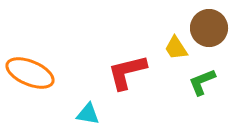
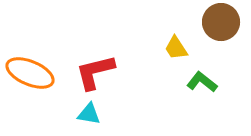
brown circle: moved 12 px right, 6 px up
red L-shape: moved 32 px left
green L-shape: rotated 60 degrees clockwise
cyan triangle: moved 1 px right
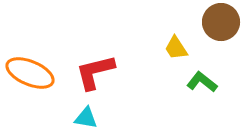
cyan triangle: moved 3 px left, 4 px down
